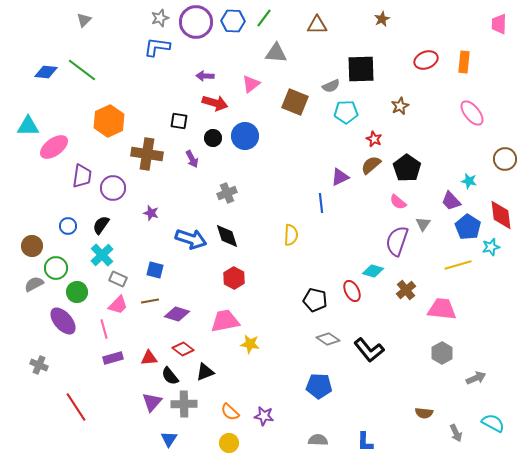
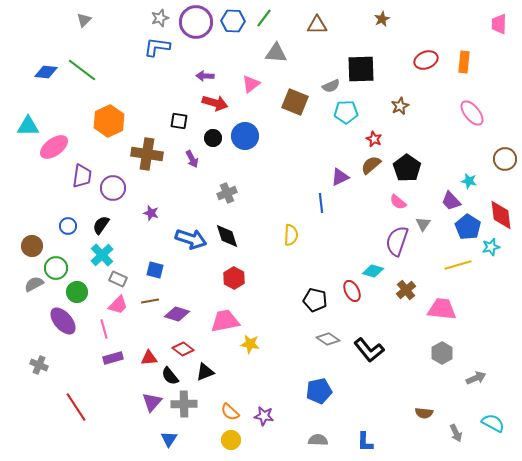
blue pentagon at (319, 386): moved 5 px down; rotated 15 degrees counterclockwise
yellow circle at (229, 443): moved 2 px right, 3 px up
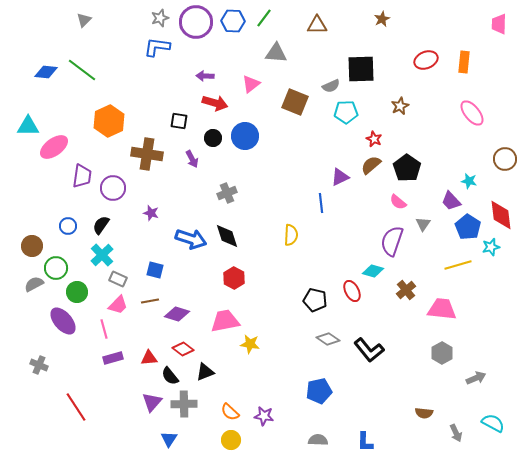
purple semicircle at (397, 241): moved 5 px left
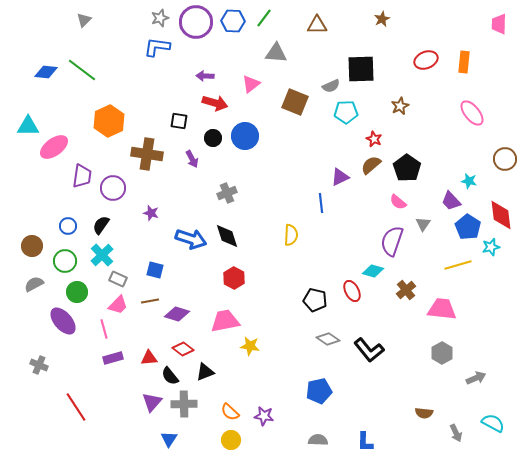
green circle at (56, 268): moved 9 px right, 7 px up
yellow star at (250, 344): moved 2 px down
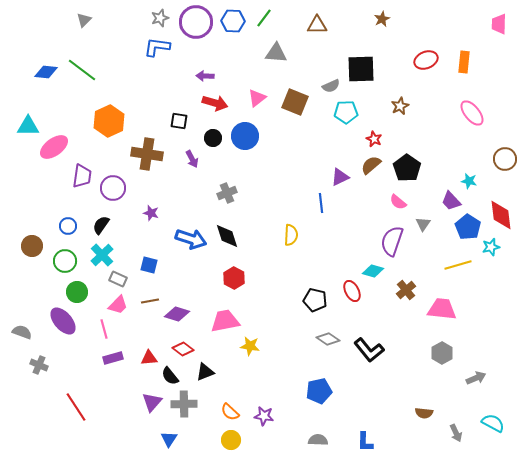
pink triangle at (251, 84): moved 6 px right, 14 px down
blue square at (155, 270): moved 6 px left, 5 px up
gray semicircle at (34, 284): moved 12 px left, 48 px down; rotated 48 degrees clockwise
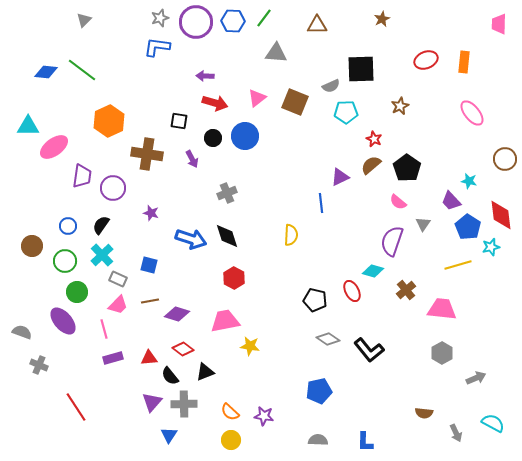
blue triangle at (169, 439): moved 4 px up
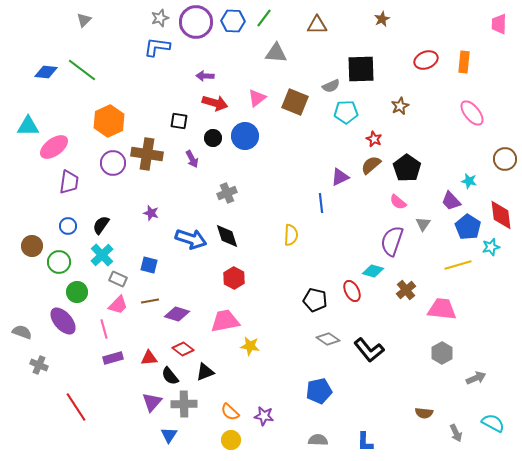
purple trapezoid at (82, 176): moved 13 px left, 6 px down
purple circle at (113, 188): moved 25 px up
green circle at (65, 261): moved 6 px left, 1 px down
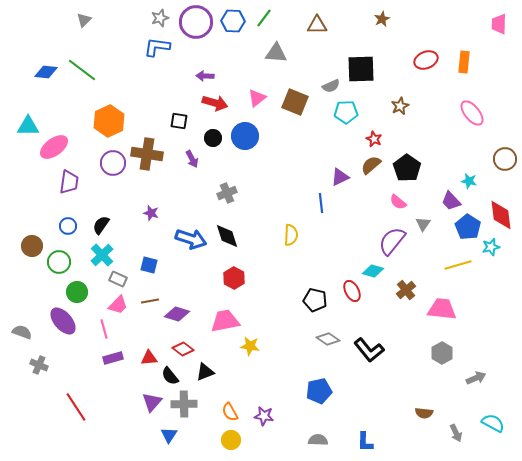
purple semicircle at (392, 241): rotated 20 degrees clockwise
orange semicircle at (230, 412): rotated 18 degrees clockwise
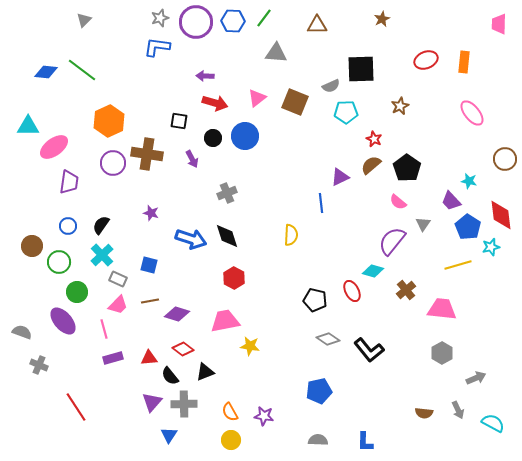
gray arrow at (456, 433): moved 2 px right, 23 px up
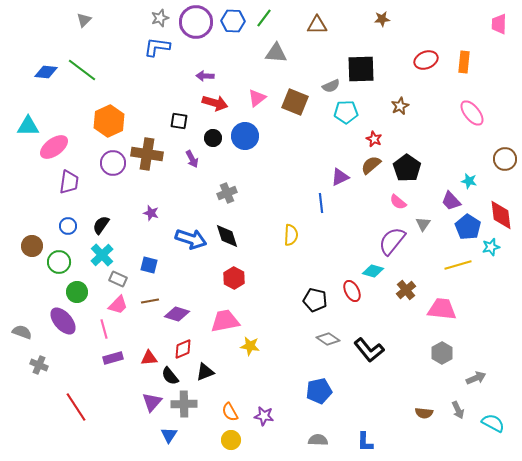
brown star at (382, 19): rotated 21 degrees clockwise
red diamond at (183, 349): rotated 60 degrees counterclockwise
